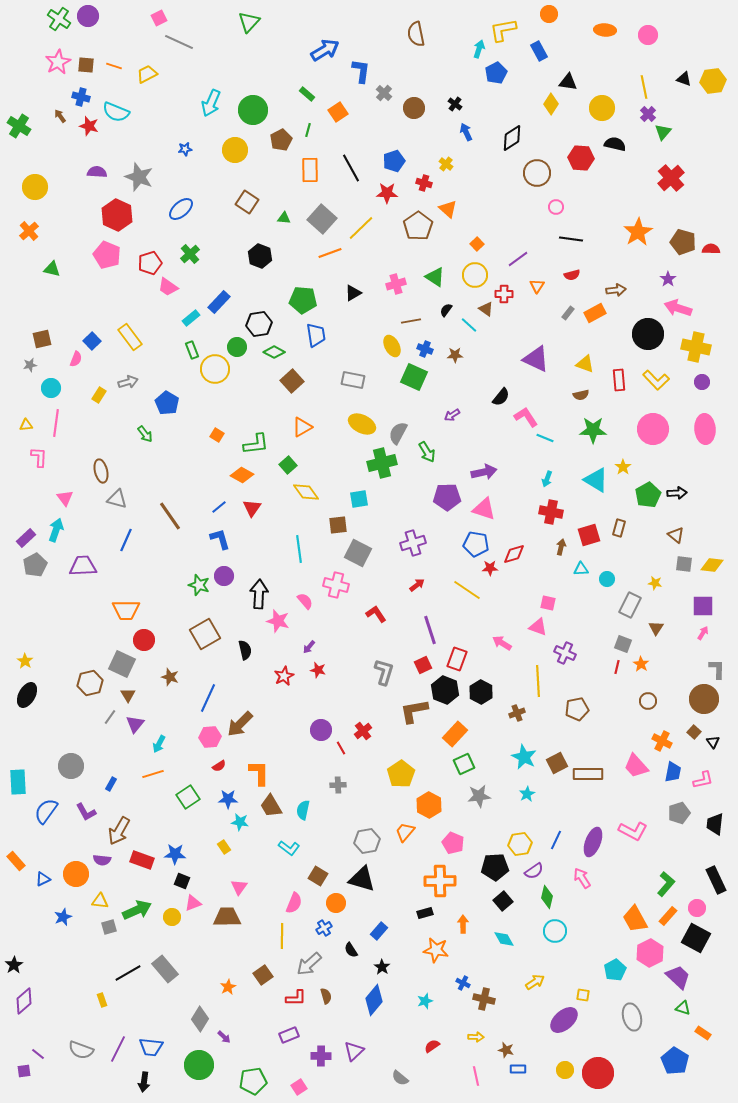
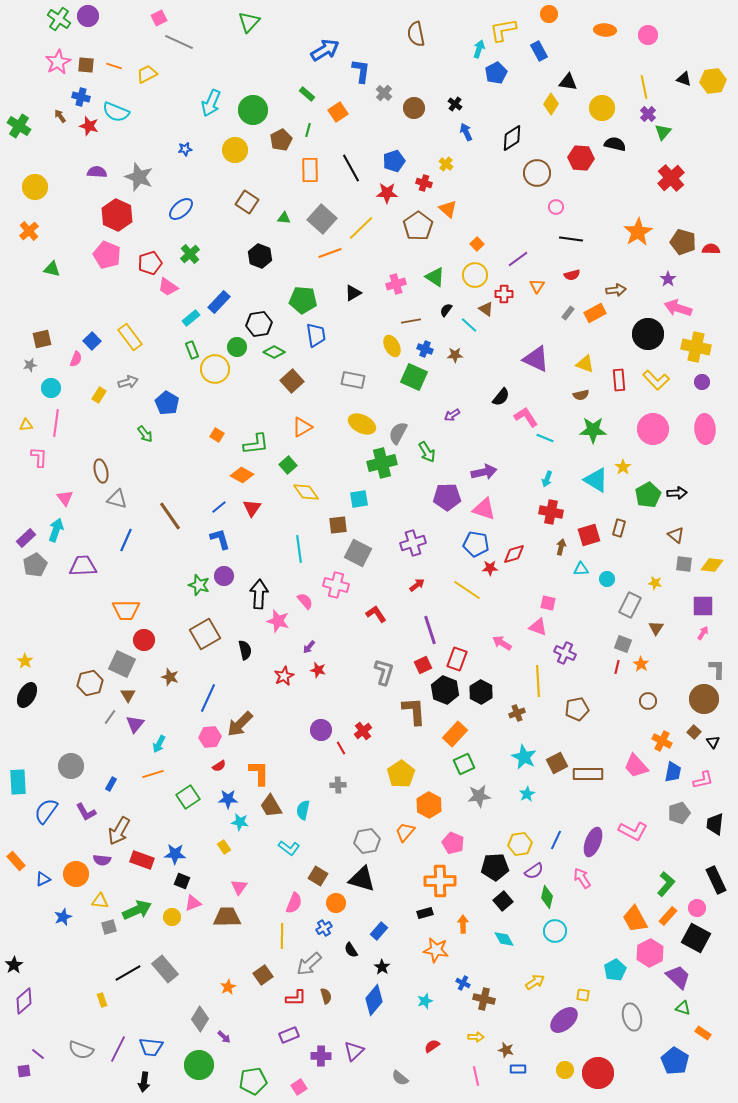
brown L-shape at (414, 711): rotated 96 degrees clockwise
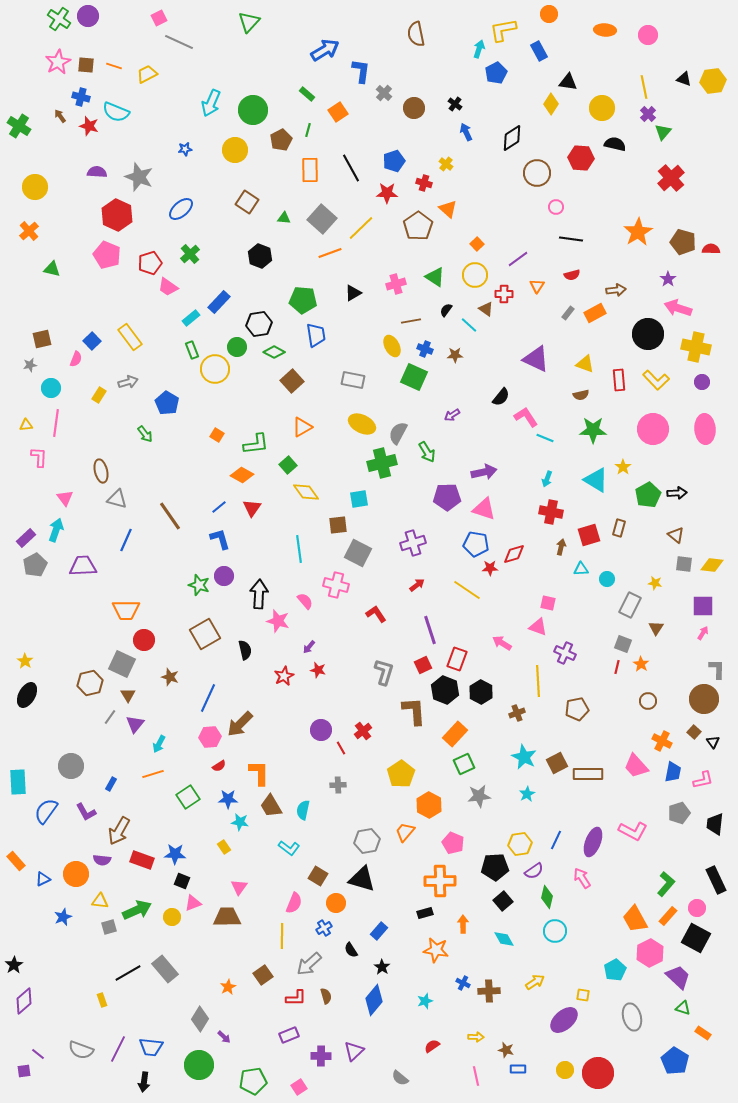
brown cross at (484, 999): moved 5 px right, 8 px up; rotated 15 degrees counterclockwise
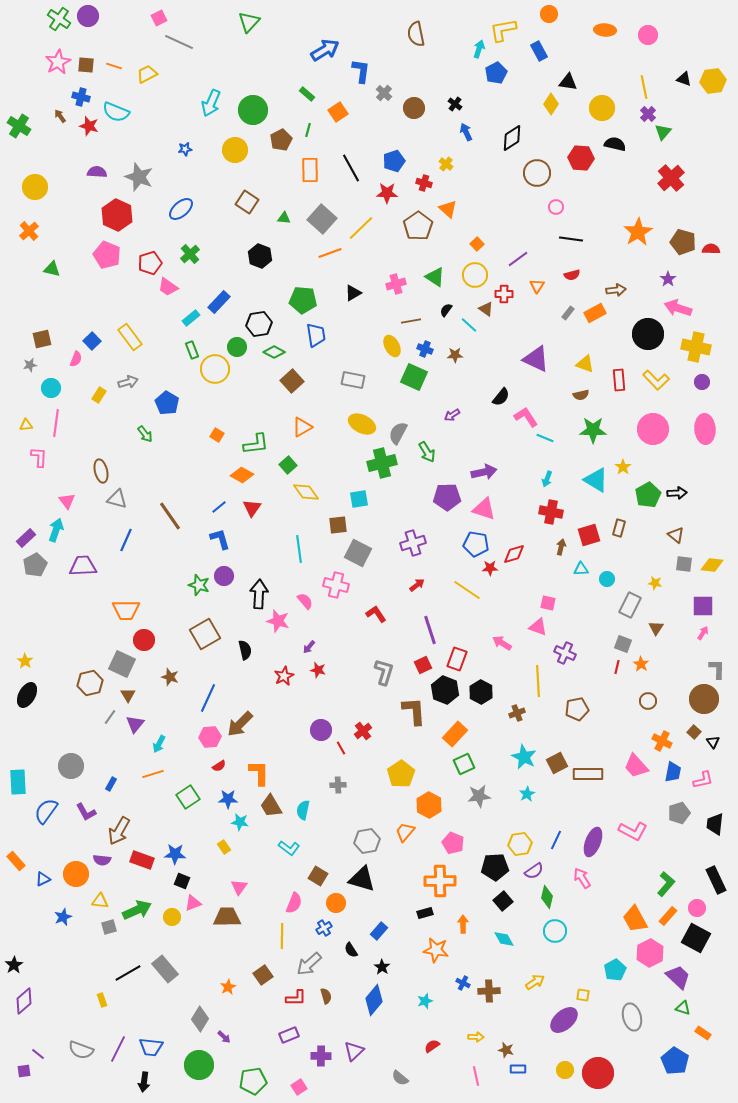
pink triangle at (65, 498): moved 2 px right, 3 px down
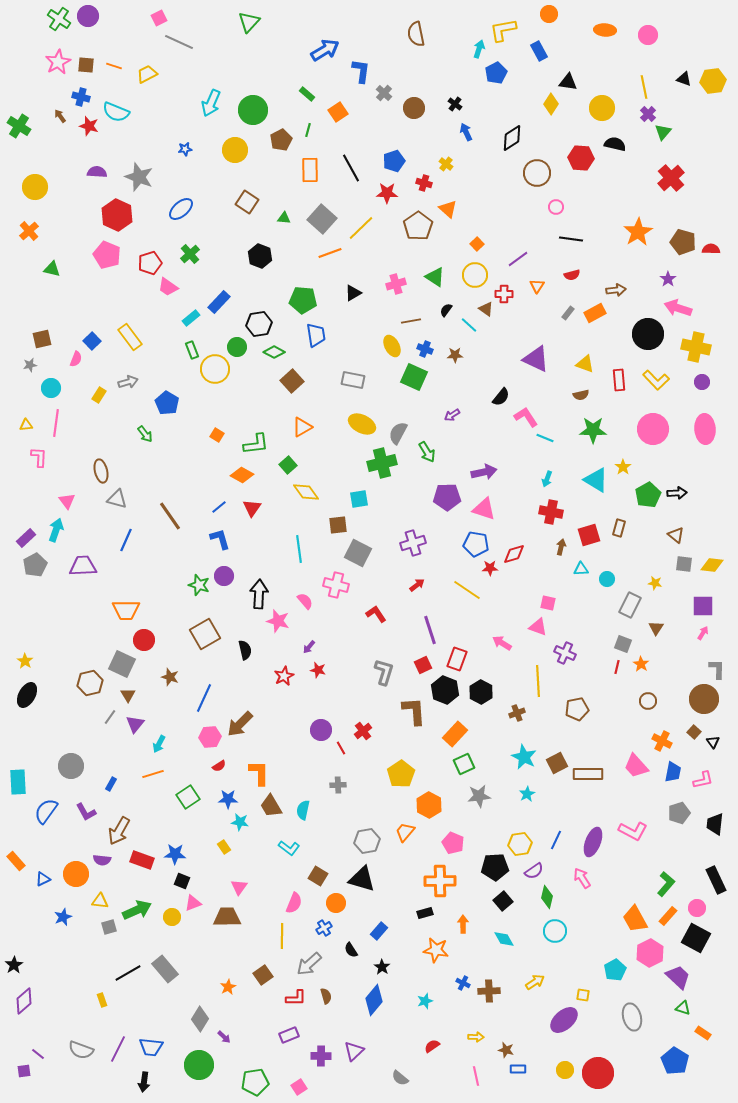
blue line at (208, 698): moved 4 px left
green pentagon at (253, 1081): moved 2 px right, 1 px down
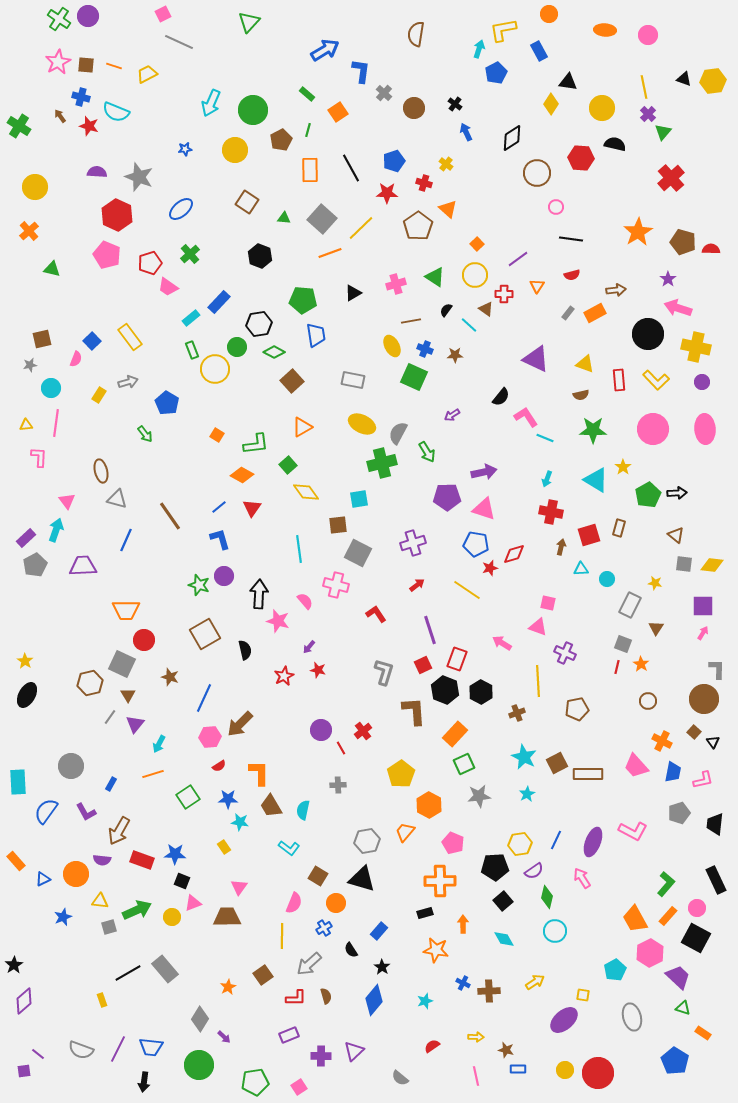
pink square at (159, 18): moved 4 px right, 4 px up
brown semicircle at (416, 34): rotated 20 degrees clockwise
red star at (490, 568): rotated 14 degrees counterclockwise
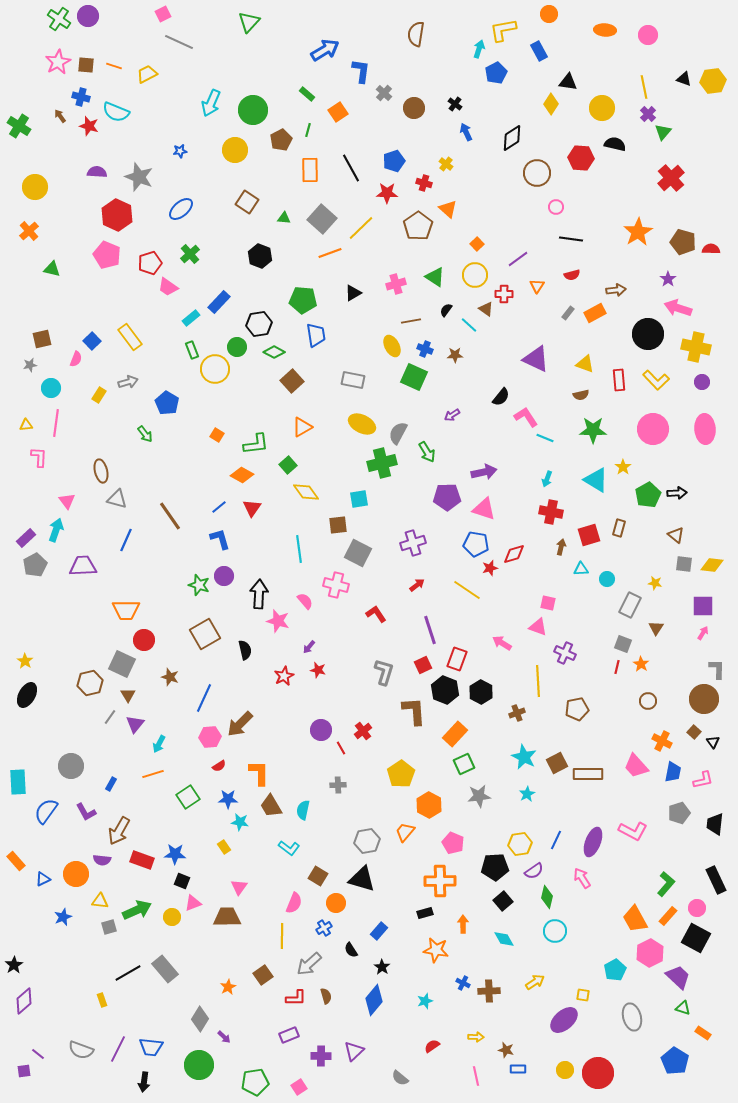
blue star at (185, 149): moved 5 px left, 2 px down
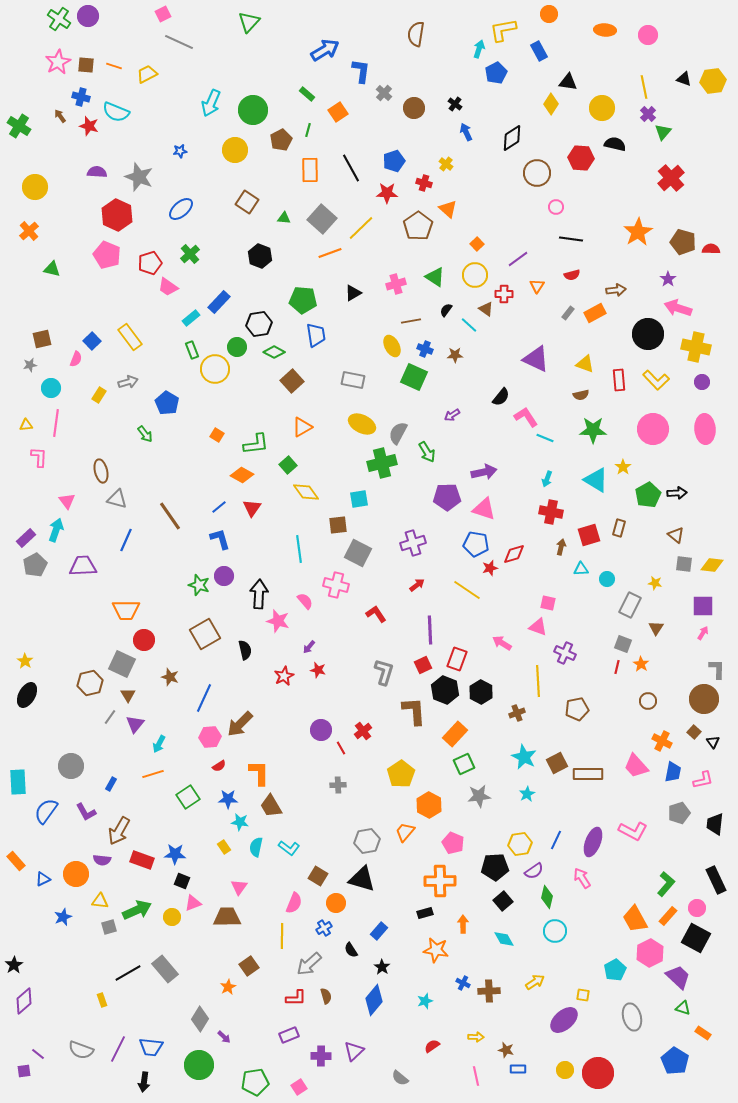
purple line at (430, 630): rotated 16 degrees clockwise
cyan semicircle at (303, 810): moved 47 px left, 37 px down
brown square at (263, 975): moved 14 px left, 9 px up
